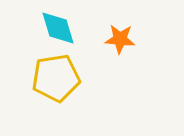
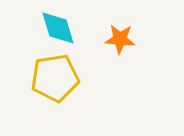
yellow pentagon: moved 1 px left
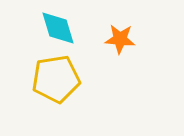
yellow pentagon: moved 1 px right, 1 px down
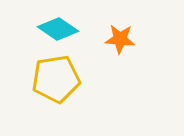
cyan diamond: moved 1 px down; rotated 39 degrees counterclockwise
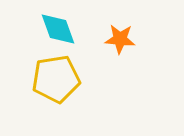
cyan diamond: rotated 36 degrees clockwise
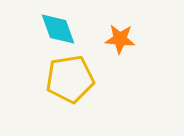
yellow pentagon: moved 14 px right
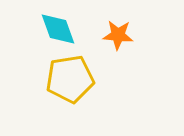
orange star: moved 2 px left, 4 px up
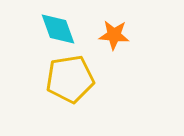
orange star: moved 4 px left
